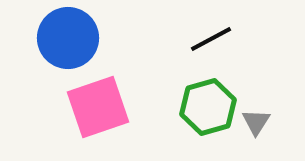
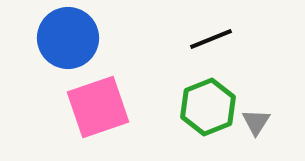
black line: rotated 6 degrees clockwise
green hexagon: rotated 6 degrees counterclockwise
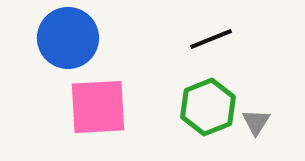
pink square: rotated 16 degrees clockwise
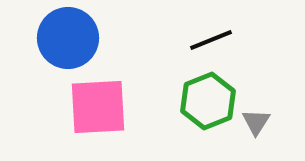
black line: moved 1 px down
green hexagon: moved 6 px up
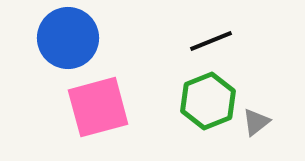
black line: moved 1 px down
pink square: rotated 12 degrees counterclockwise
gray triangle: rotated 20 degrees clockwise
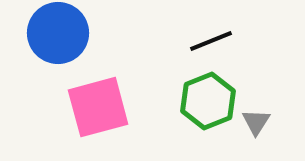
blue circle: moved 10 px left, 5 px up
gray triangle: rotated 20 degrees counterclockwise
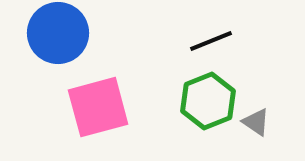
gray triangle: rotated 28 degrees counterclockwise
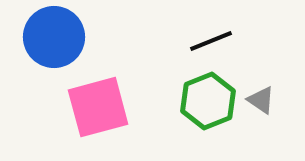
blue circle: moved 4 px left, 4 px down
gray triangle: moved 5 px right, 22 px up
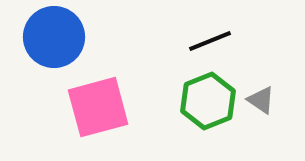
black line: moved 1 px left
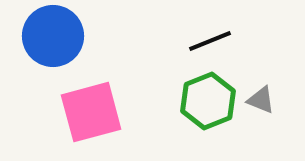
blue circle: moved 1 px left, 1 px up
gray triangle: rotated 12 degrees counterclockwise
pink square: moved 7 px left, 5 px down
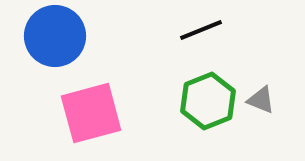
blue circle: moved 2 px right
black line: moved 9 px left, 11 px up
pink square: moved 1 px down
